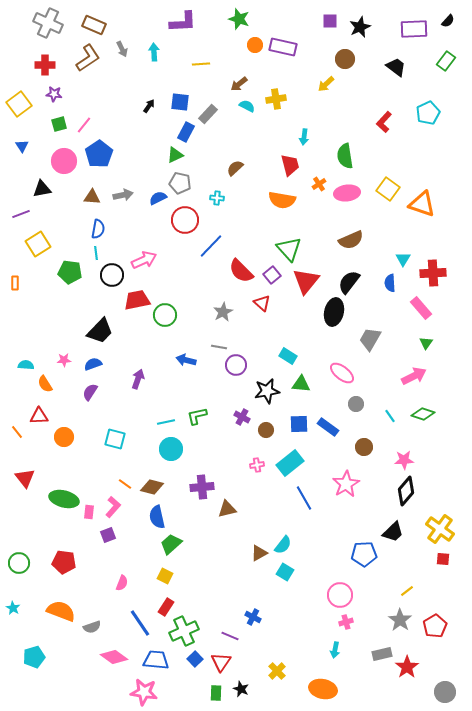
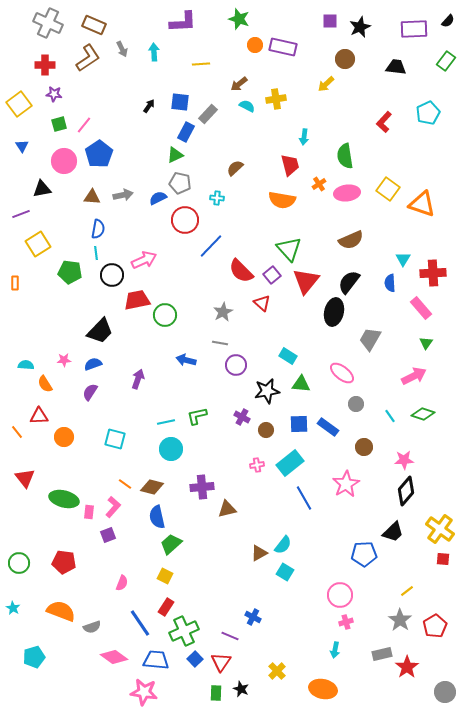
black trapezoid at (396, 67): rotated 30 degrees counterclockwise
gray line at (219, 347): moved 1 px right, 4 px up
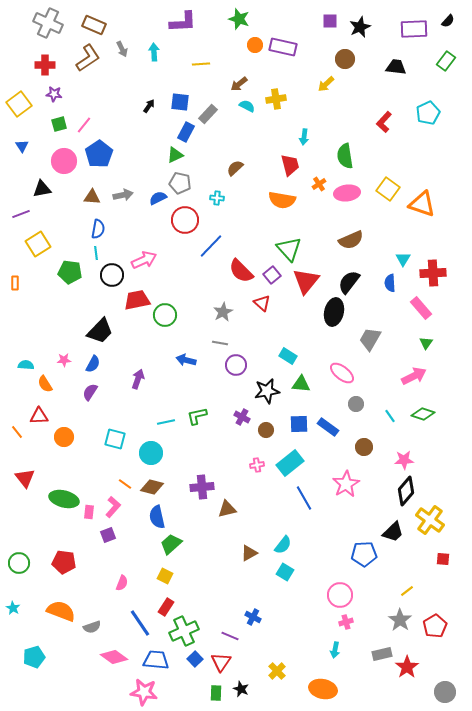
blue semicircle at (93, 364): rotated 138 degrees clockwise
cyan circle at (171, 449): moved 20 px left, 4 px down
yellow cross at (440, 529): moved 10 px left, 9 px up
brown triangle at (259, 553): moved 10 px left
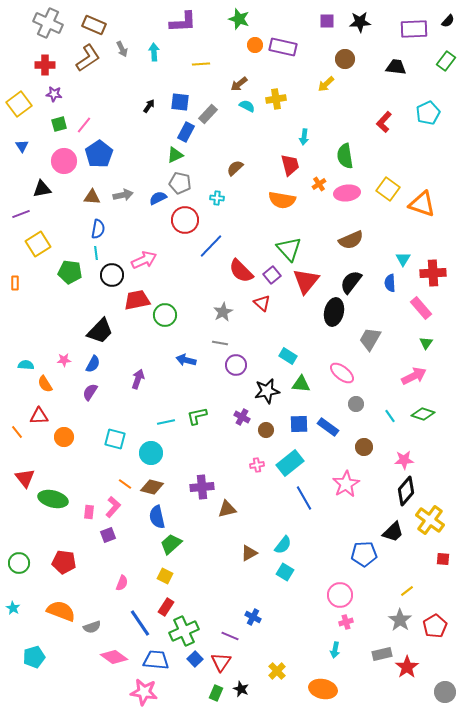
purple square at (330, 21): moved 3 px left
black star at (360, 27): moved 5 px up; rotated 20 degrees clockwise
black semicircle at (349, 282): moved 2 px right
green ellipse at (64, 499): moved 11 px left
green rectangle at (216, 693): rotated 21 degrees clockwise
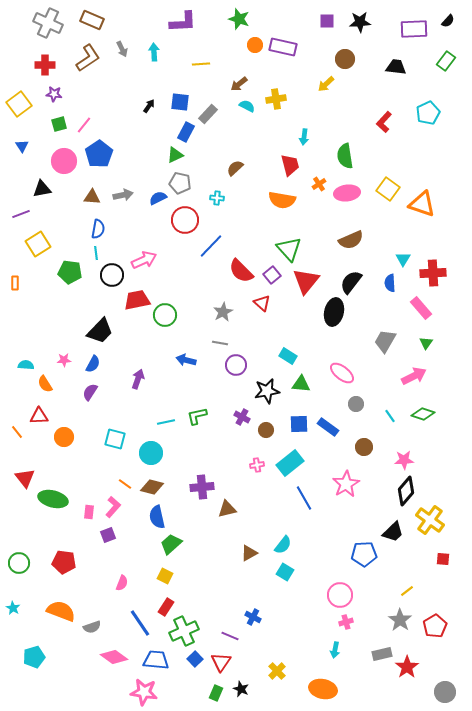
brown rectangle at (94, 25): moved 2 px left, 5 px up
gray trapezoid at (370, 339): moved 15 px right, 2 px down
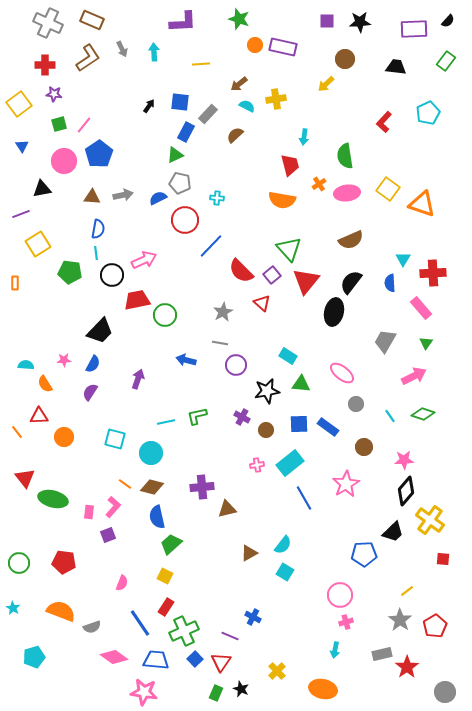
brown semicircle at (235, 168): moved 33 px up
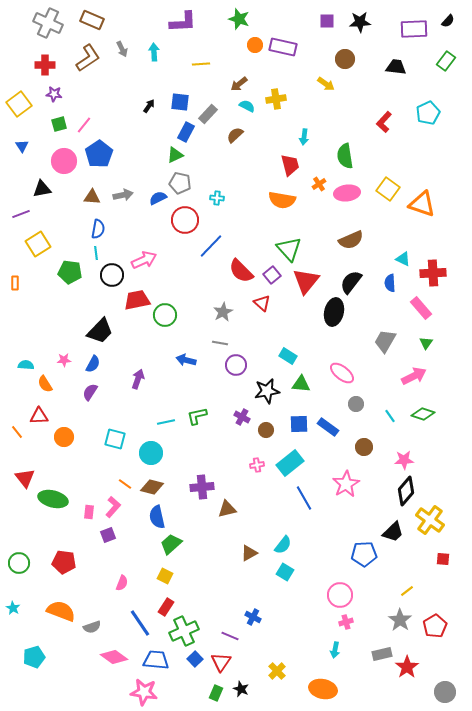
yellow arrow at (326, 84): rotated 102 degrees counterclockwise
cyan triangle at (403, 259): rotated 35 degrees counterclockwise
